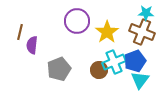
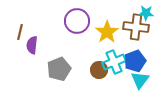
brown cross: moved 6 px left, 5 px up; rotated 15 degrees counterclockwise
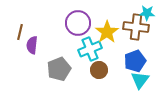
cyan star: moved 1 px right
purple circle: moved 1 px right, 2 px down
cyan cross: moved 24 px left, 13 px up
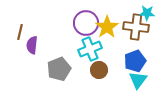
purple circle: moved 8 px right
yellow star: moved 5 px up
cyan triangle: moved 2 px left
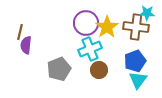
purple semicircle: moved 6 px left
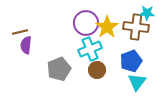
brown line: rotated 63 degrees clockwise
blue pentagon: moved 4 px left
brown circle: moved 2 px left
cyan triangle: moved 1 px left, 2 px down
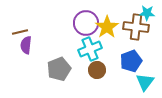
cyan triangle: moved 8 px right
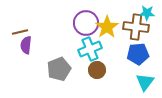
blue pentagon: moved 7 px right, 7 px up; rotated 15 degrees clockwise
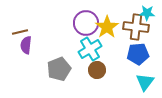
cyan cross: rotated 10 degrees counterclockwise
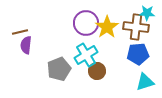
cyan cross: moved 4 px left, 6 px down
brown circle: moved 1 px down
cyan triangle: rotated 36 degrees clockwise
